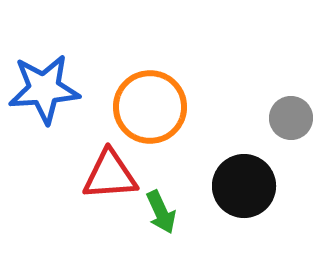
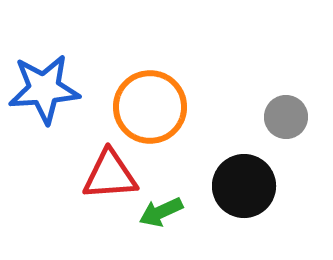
gray circle: moved 5 px left, 1 px up
green arrow: rotated 90 degrees clockwise
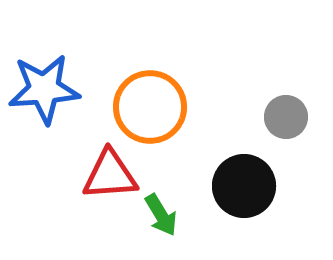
green arrow: moved 3 px down; rotated 96 degrees counterclockwise
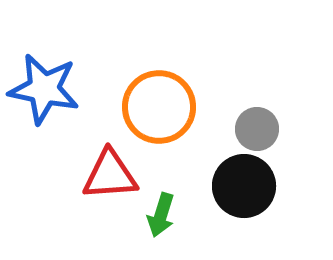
blue star: rotated 16 degrees clockwise
orange circle: moved 9 px right
gray circle: moved 29 px left, 12 px down
green arrow: rotated 48 degrees clockwise
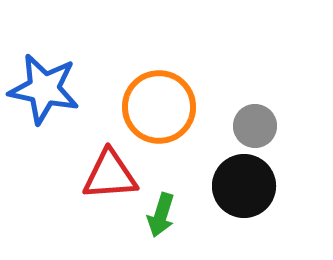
gray circle: moved 2 px left, 3 px up
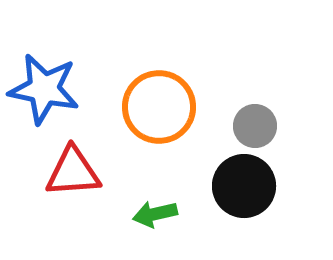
red triangle: moved 37 px left, 3 px up
green arrow: moved 6 px left, 1 px up; rotated 60 degrees clockwise
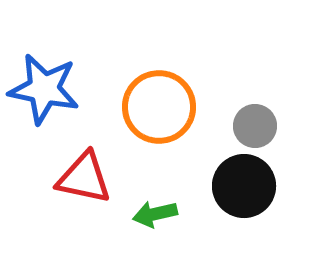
red triangle: moved 11 px right, 6 px down; rotated 16 degrees clockwise
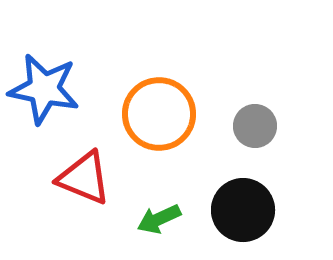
orange circle: moved 7 px down
red triangle: rotated 10 degrees clockwise
black circle: moved 1 px left, 24 px down
green arrow: moved 4 px right, 5 px down; rotated 12 degrees counterclockwise
